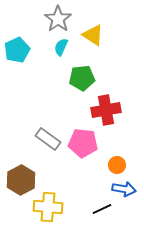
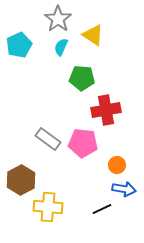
cyan pentagon: moved 2 px right, 5 px up
green pentagon: rotated 10 degrees clockwise
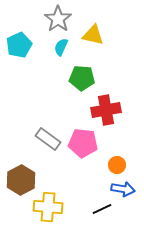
yellow triangle: rotated 20 degrees counterclockwise
blue arrow: moved 1 px left
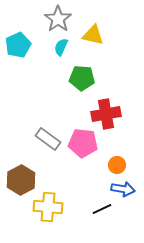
cyan pentagon: moved 1 px left
red cross: moved 4 px down
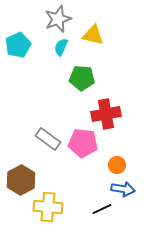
gray star: rotated 16 degrees clockwise
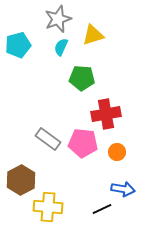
yellow triangle: rotated 30 degrees counterclockwise
cyan pentagon: rotated 10 degrees clockwise
orange circle: moved 13 px up
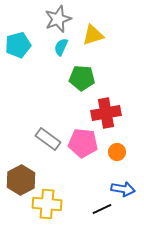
red cross: moved 1 px up
yellow cross: moved 1 px left, 3 px up
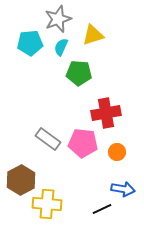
cyan pentagon: moved 12 px right, 2 px up; rotated 10 degrees clockwise
green pentagon: moved 3 px left, 5 px up
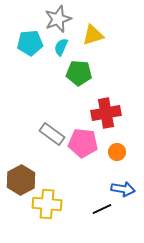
gray rectangle: moved 4 px right, 5 px up
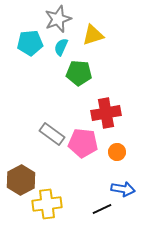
yellow cross: rotated 12 degrees counterclockwise
